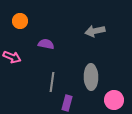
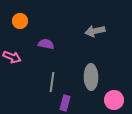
purple rectangle: moved 2 px left
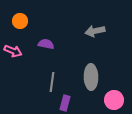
pink arrow: moved 1 px right, 6 px up
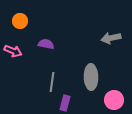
gray arrow: moved 16 px right, 7 px down
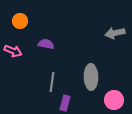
gray arrow: moved 4 px right, 5 px up
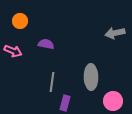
pink circle: moved 1 px left, 1 px down
